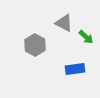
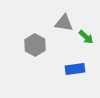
gray triangle: rotated 18 degrees counterclockwise
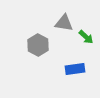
gray hexagon: moved 3 px right
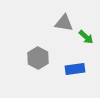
gray hexagon: moved 13 px down
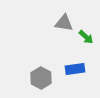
gray hexagon: moved 3 px right, 20 px down
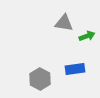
green arrow: moved 1 px right, 1 px up; rotated 63 degrees counterclockwise
gray hexagon: moved 1 px left, 1 px down
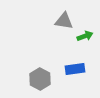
gray triangle: moved 2 px up
green arrow: moved 2 px left
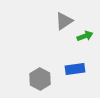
gray triangle: rotated 42 degrees counterclockwise
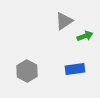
gray hexagon: moved 13 px left, 8 px up
